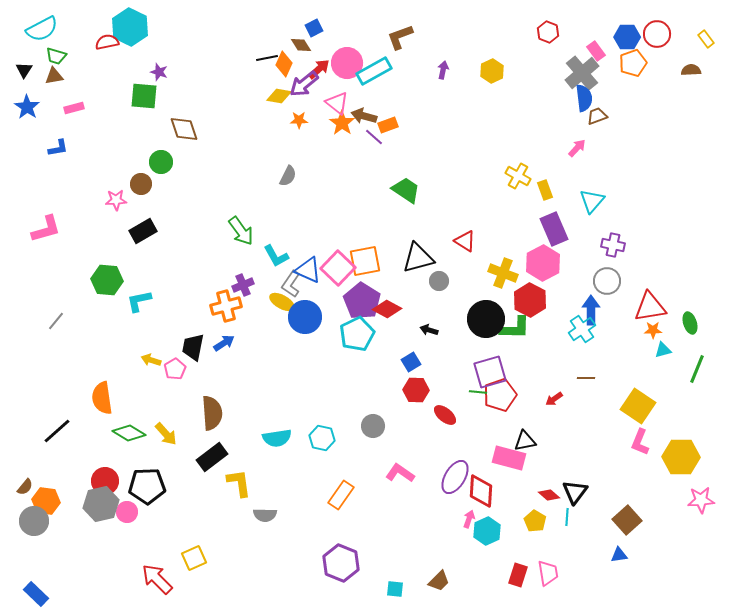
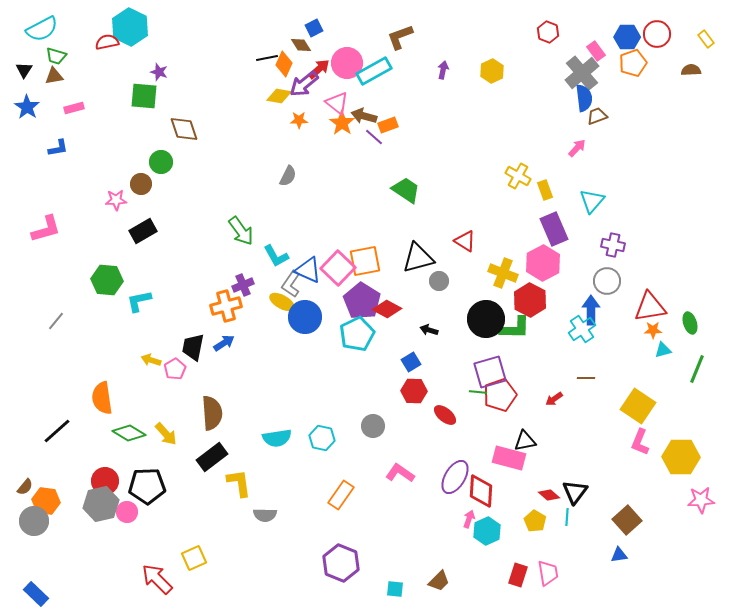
red hexagon at (416, 390): moved 2 px left, 1 px down
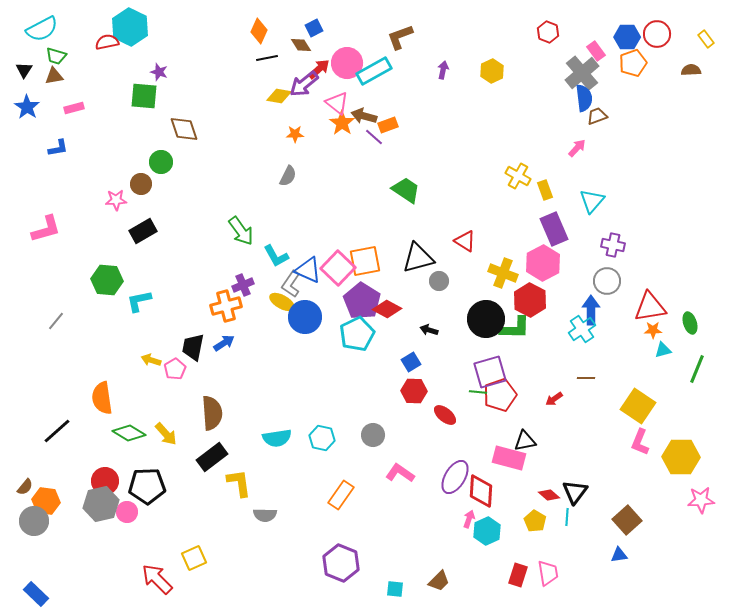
orange diamond at (284, 64): moved 25 px left, 33 px up
orange star at (299, 120): moved 4 px left, 14 px down
gray circle at (373, 426): moved 9 px down
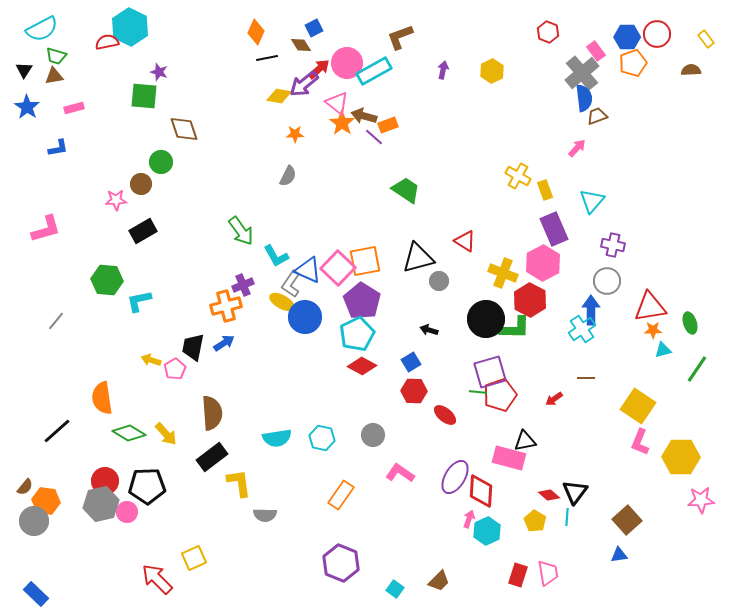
orange diamond at (259, 31): moved 3 px left, 1 px down
red diamond at (387, 309): moved 25 px left, 57 px down
green line at (697, 369): rotated 12 degrees clockwise
cyan square at (395, 589): rotated 30 degrees clockwise
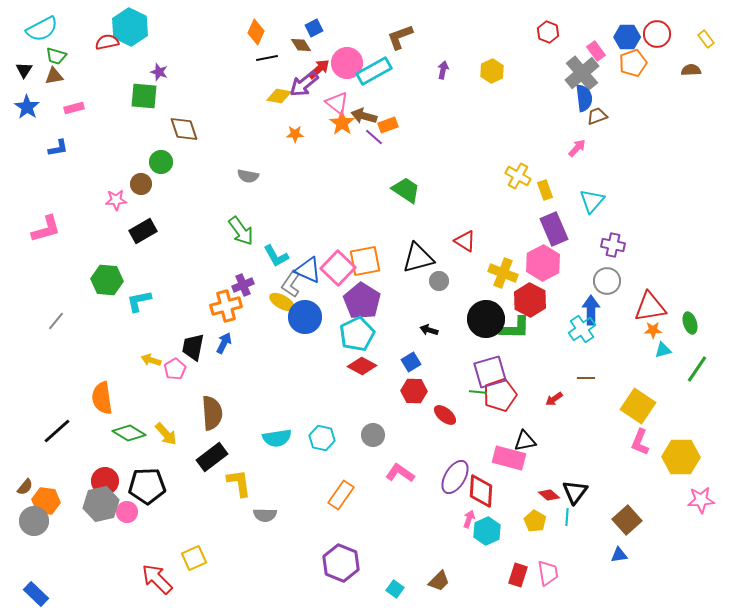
gray semicircle at (288, 176): moved 40 px left; rotated 75 degrees clockwise
blue arrow at (224, 343): rotated 30 degrees counterclockwise
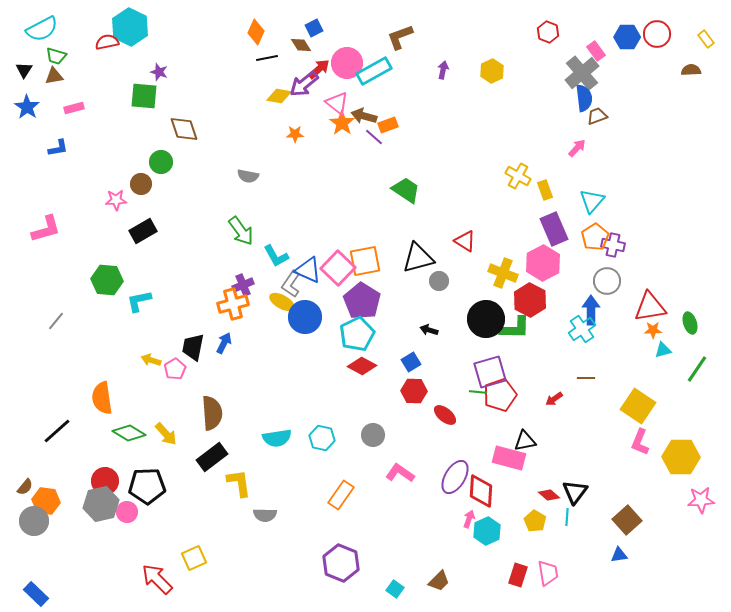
orange pentagon at (633, 63): moved 38 px left, 174 px down; rotated 12 degrees counterclockwise
orange cross at (226, 306): moved 7 px right, 2 px up
